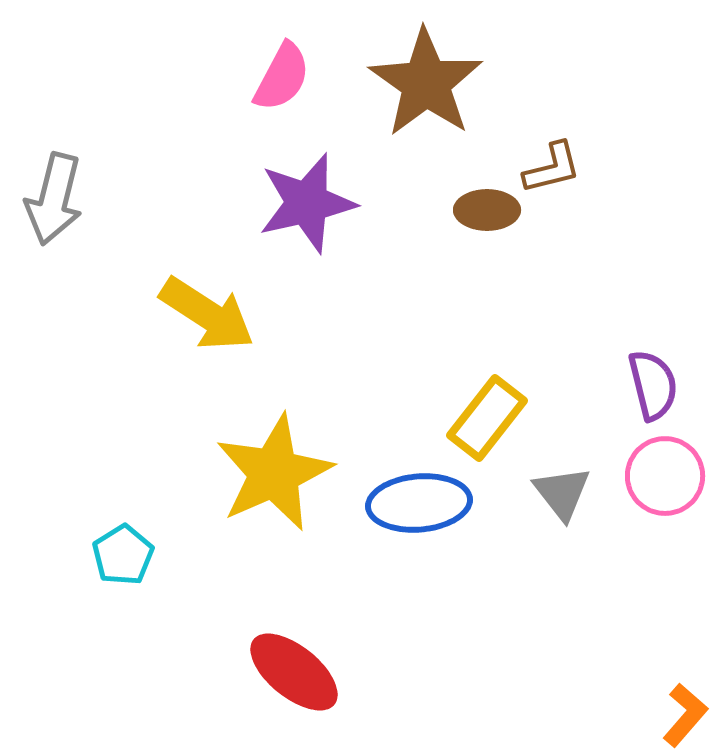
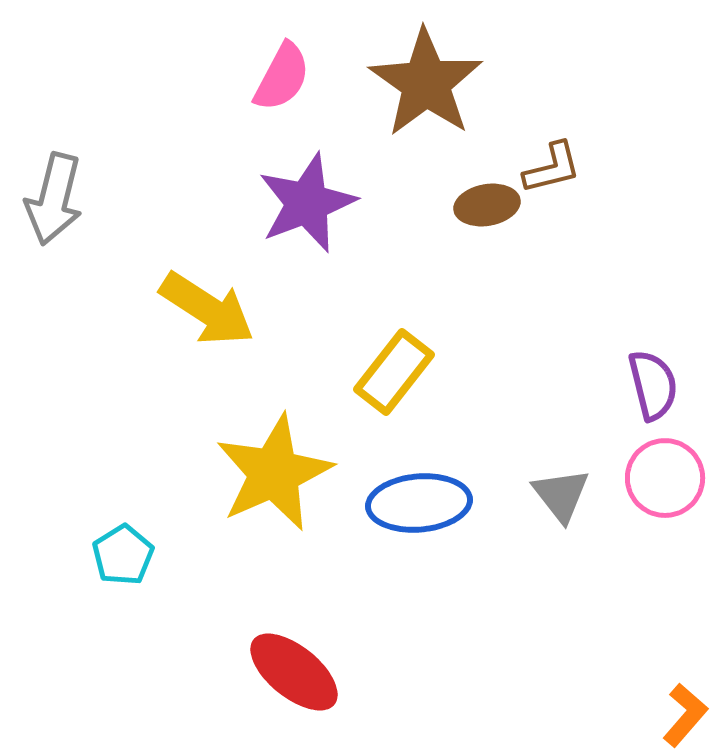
purple star: rotated 8 degrees counterclockwise
brown ellipse: moved 5 px up; rotated 10 degrees counterclockwise
yellow arrow: moved 5 px up
yellow rectangle: moved 93 px left, 46 px up
pink circle: moved 2 px down
gray triangle: moved 1 px left, 2 px down
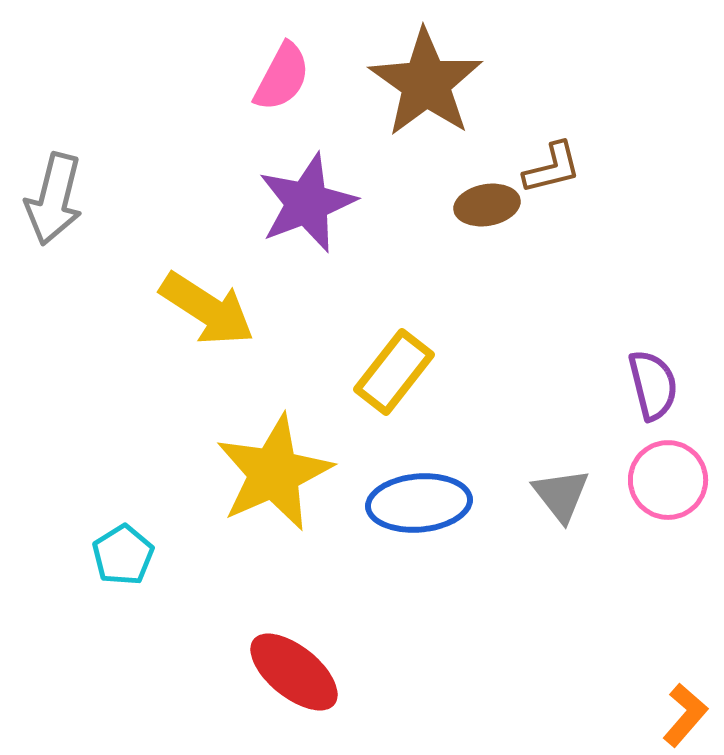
pink circle: moved 3 px right, 2 px down
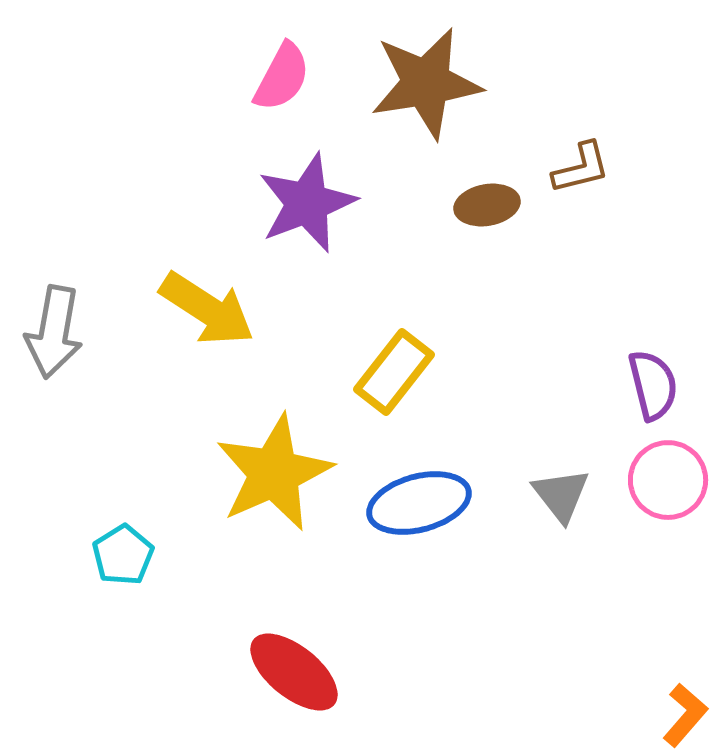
brown star: rotated 28 degrees clockwise
brown L-shape: moved 29 px right
gray arrow: moved 133 px down; rotated 4 degrees counterclockwise
blue ellipse: rotated 10 degrees counterclockwise
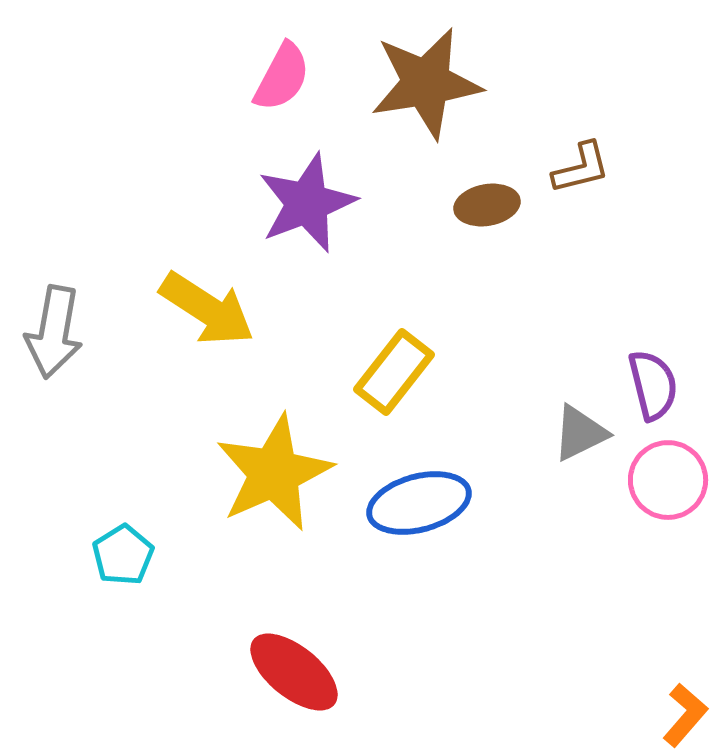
gray triangle: moved 19 px right, 62 px up; rotated 42 degrees clockwise
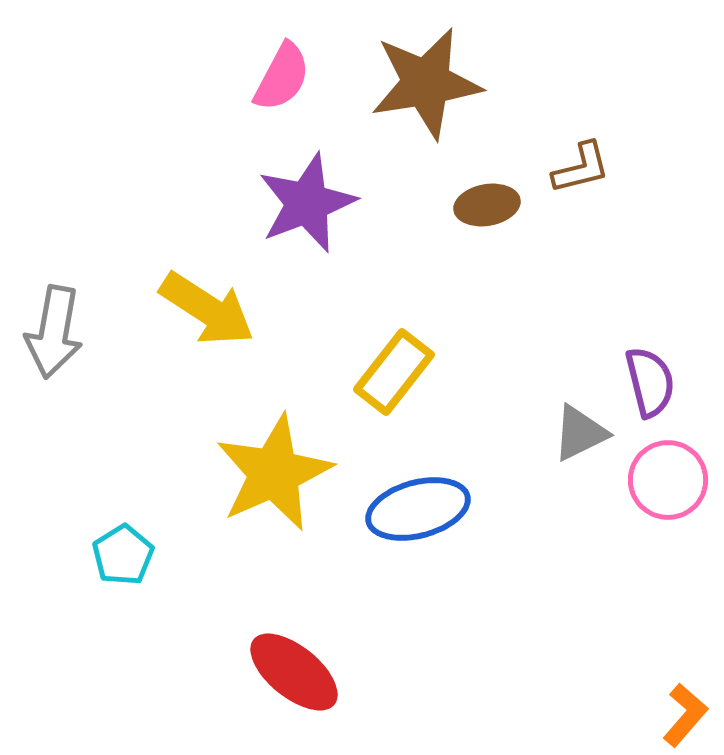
purple semicircle: moved 3 px left, 3 px up
blue ellipse: moved 1 px left, 6 px down
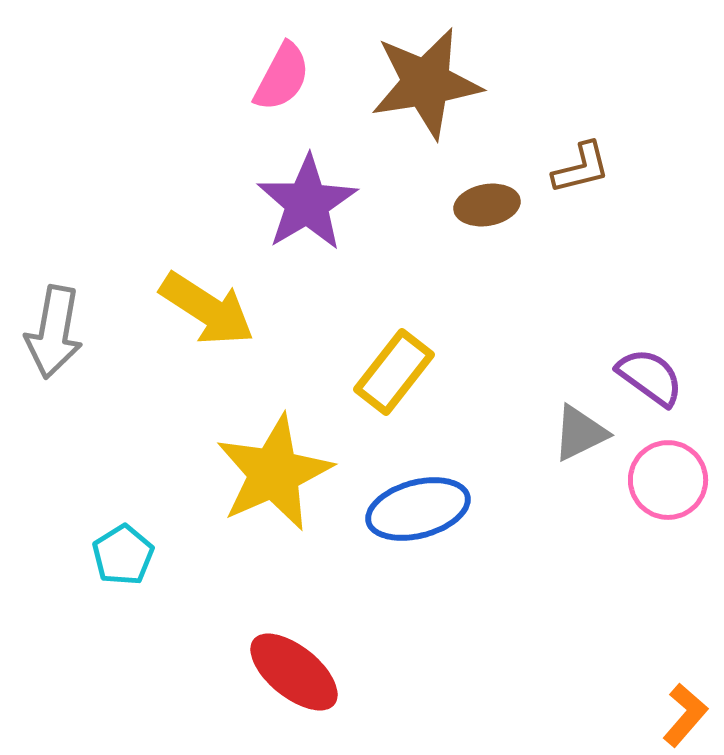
purple star: rotated 10 degrees counterclockwise
purple semicircle: moved 5 px up; rotated 40 degrees counterclockwise
